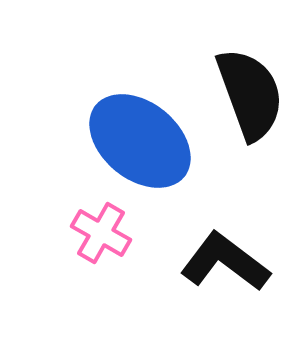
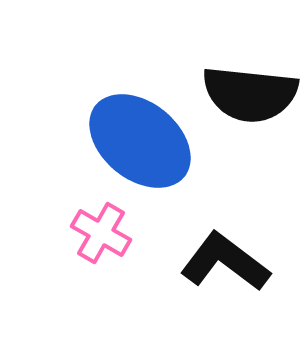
black semicircle: rotated 116 degrees clockwise
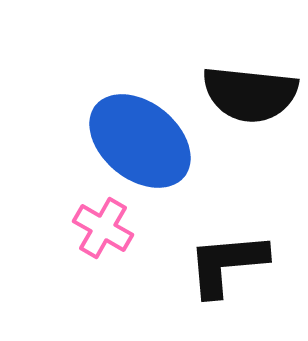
pink cross: moved 2 px right, 5 px up
black L-shape: moved 2 px right, 2 px down; rotated 42 degrees counterclockwise
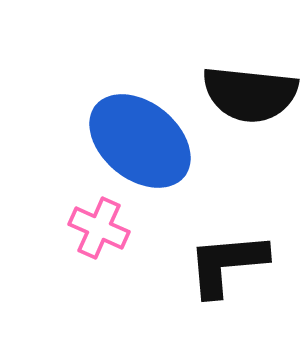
pink cross: moved 4 px left; rotated 6 degrees counterclockwise
